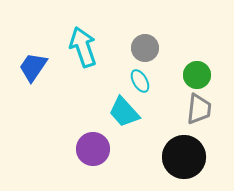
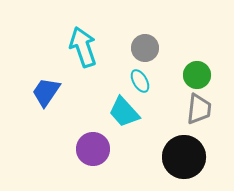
blue trapezoid: moved 13 px right, 25 px down
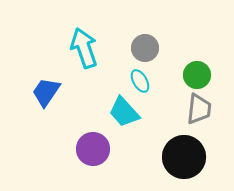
cyan arrow: moved 1 px right, 1 px down
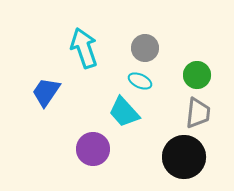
cyan ellipse: rotated 35 degrees counterclockwise
gray trapezoid: moved 1 px left, 4 px down
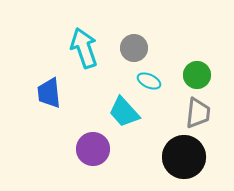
gray circle: moved 11 px left
cyan ellipse: moved 9 px right
blue trapezoid: moved 3 px right, 1 px down; rotated 40 degrees counterclockwise
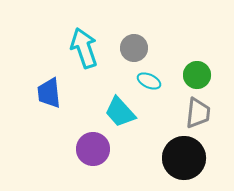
cyan trapezoid: moved 4 px left
black circle: moved 1 px down
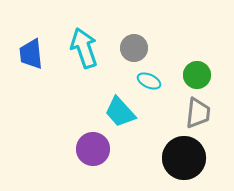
blue trapezoid: moved 18 px left, 39 px up
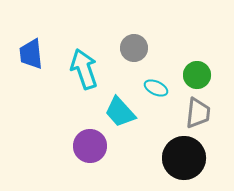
cyan arrow: moved 21 px down
cyan ellipse: moved 7 px right, 7 px down
purple circle: moved 3 px left, 3 px up
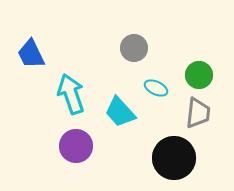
blue trapezoid: rotated 20 degrees counterclockwise
cyan arrow: moved 13 px left, 25 px down
green circle: moved 2 px right
purple circle: moved 14 px left
black circle: moved 10 px left
